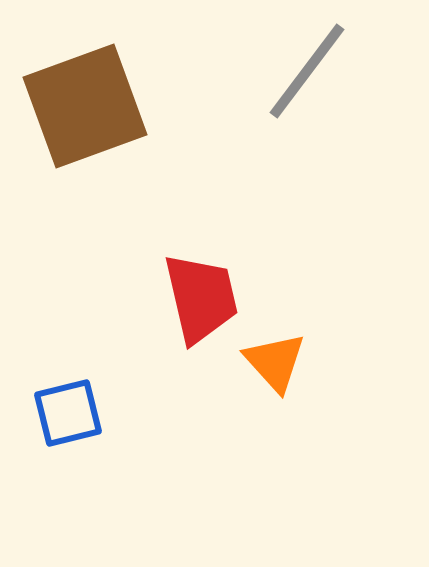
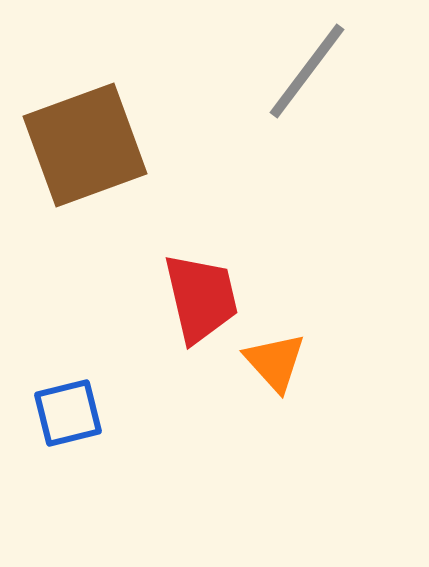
brown square: moved 39 px down
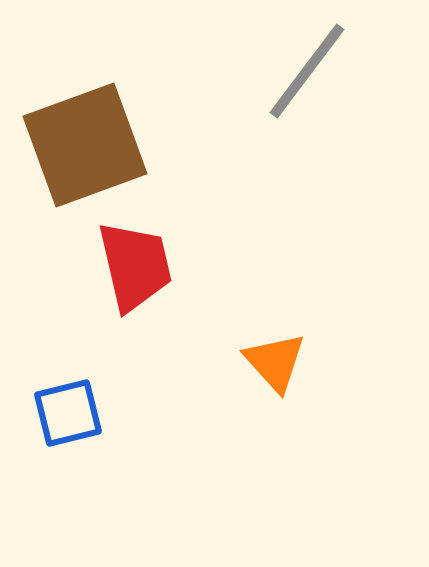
red trapezoid: moved 66 px left, 32 px up
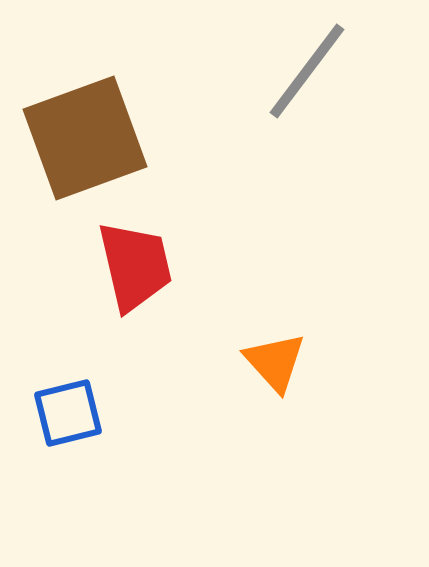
brown square: moved 7 px up
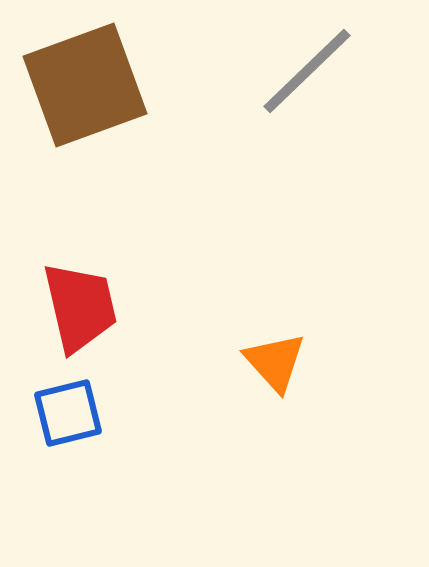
gray line: rotated 9 degrees clockwise
brown square: moved 53 px up
red trapezoid: moved 55 px left, 41 px down
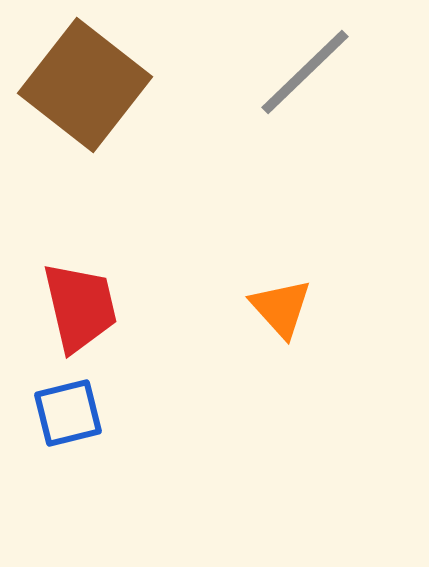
gray line: moved 2 px left, 1 px down
brown square: rotated 32 degrees counterclockwise
orange triangle: moved 6 px right, 54 px up
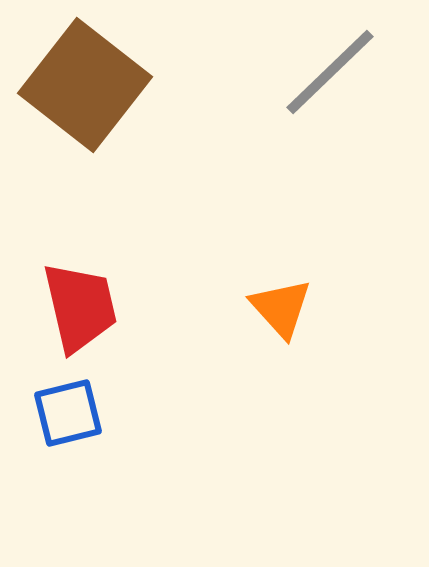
gray line: moved 25 px right
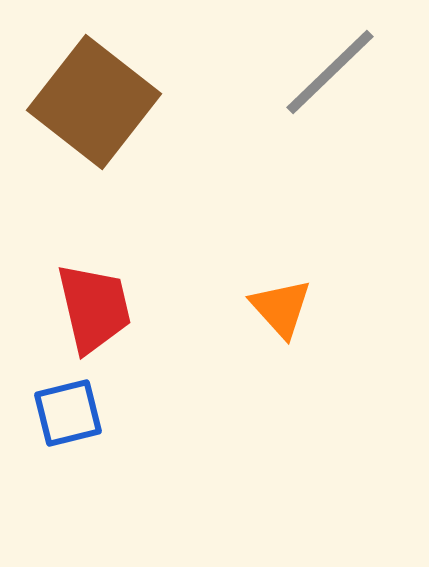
brown square: moved 9 px right, 17 px down
red trapezoid: moved 14 px right, 1 px down
